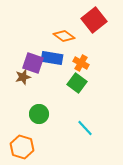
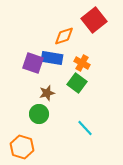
orange diamond: rotated 55 degrees counterclockwise
orange cross: moved 1 px right
brown star: moved 24 px right, 16 px down
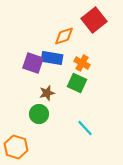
green square: rotated 12 degrees counterclockwise
orange hexagon: moved 6 px left
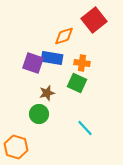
orange cross: rotated 21 degrees counterclockwise
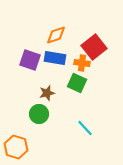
red square: moved 27 px down
orange diamond: moved 8 px left, 1 px up
blue rectangle: moved 3 px right
purple square: moved 3 px left, 3 px up
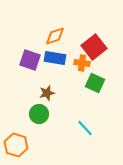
orange diamond: moved 1 px left, 1 px down
green square: moved 18 px right
orange hexagon: moved 2 px up
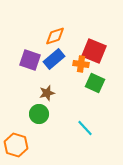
red square: moved 4 px down; rotated 30 degrees counterclockwise
blue rectangle: moved 1 px left, 1 px down; rotated 50 degrees counterclockwise
orange cross: moved 1 px left, 1 px down
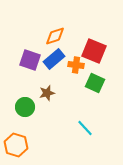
orange cross: moved 5 px left, 1 px down
green circle: moved 14 px left, 7 px up
